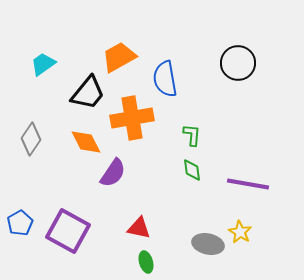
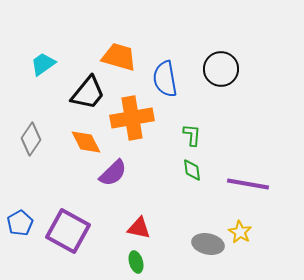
orange trapezoid: rotated 45 degrees clockwise
black circle: moved 17 px left, 6 px down
purple semicircle: rotated 12 degrees clockwise
green ellipse: moved 10 px left
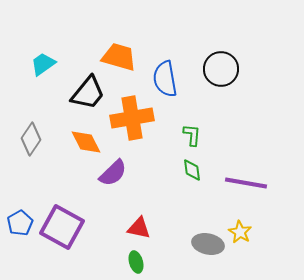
purple line: moved 2 px left, 1 px up
purple square: moved 6 px left, 4 px up
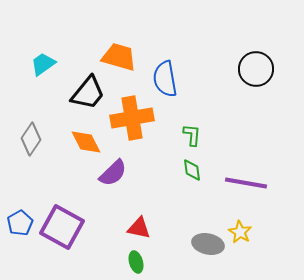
black circle: moved 35 px right
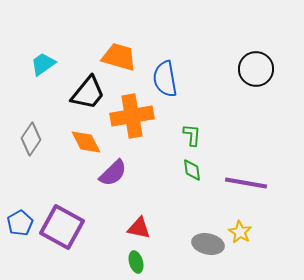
orange cross: moved 2 px up
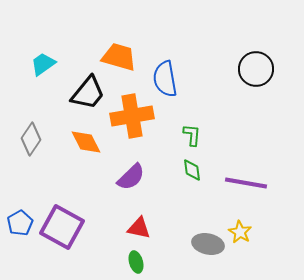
purple semicircle: moved 18 px right, 4 px down
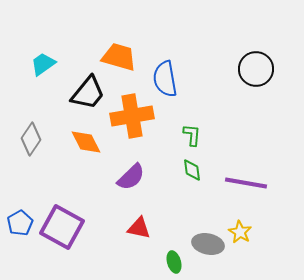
green ellipse: moved 38 px right
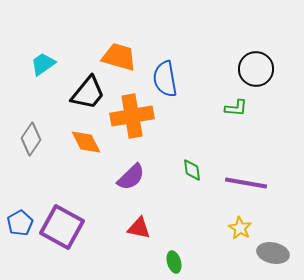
green L-shape: moved 44 px right, 27 px up; rotated 90 degrees clockwise
yellow star: moved 4 px up
gray ellipse: moved 65 px right, 9 px down
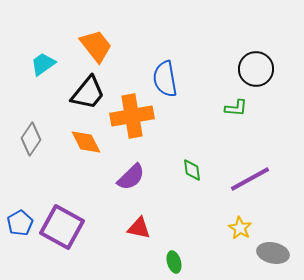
orange trapezoid: moved 23 px left, 11 px up; rotated 36 degrees clockwise
purple line: moved 4 px right, 4 px up; rotated 39 degrees counterclockwise
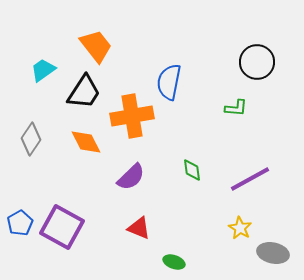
cyan trapezoid: moved 6 px down
black circle: moved 1 px right, 7 px up
blue semicircle: moved 4 px right, 3 px down; rotated 21 degrees clockwise
black trapezoid: moved 4 px left, 1 px up; rotated 6 degrees counterclockwise
red triangle: rotated 10 degrees clockwise
green ellipse: rotated 55 degrees counterclockwise
